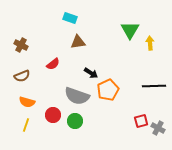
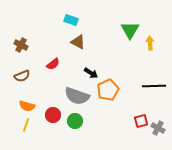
cyan rectangle: moved 1 px right, 2 px down
brown triangle: rotated 35 degrees clockwise
orange semicircle: moved 4 px down
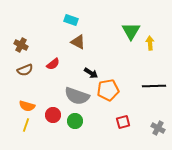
green triangle: moved 1 px right, 1 px down
brown semicircle: moved 3 px right, 6 px up
orange pentagon: rotated 15 degrees clockwise
red square: moved 18 px left, 1 px down
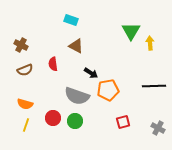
brown triangle: moved 2 px left, 4 px down
red semicircle: rotated 120 degrees clockwise
orange semicircle: moved 2 px left, 2 px up
red circle: moved 3 px down
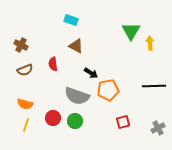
gray cross: rotated 32 degrees clockwise
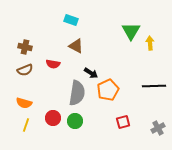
brown cross: moved 4 px right, 2 px down; rotated 16 degrees counterclockwise
red semicircle: rotated 72 degrees counterclockwise
orange pentagon: rotated 15 degrees counterclockwise
gray semicircle: moved 3 px up; rotated 100 degrees counterclockwise
orange semicircle: moved 1 px left, 1 px up
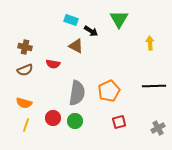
green triangle: moved 12 px left, 12 px up
black arrow: moved 42 px up
orange pentagon: moved 1 px right, 1 px down
red square: moved 4 px left
